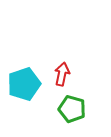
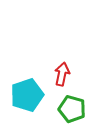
cyan pentagon: moved 3 px right, 11 px down
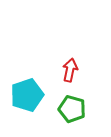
red arrow: moved 8 px right, 4 px up
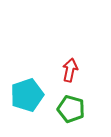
green pentagon: moved 1 px left
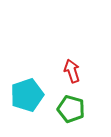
red arrow: moved 2 px right, 1 px down; rotated 30 degrees counterclockwise
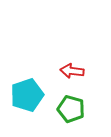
red arrow: rotated 65 degrees counterclockwise
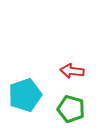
cyan pentagon: moved 2 px left
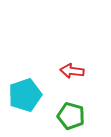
green pentagon: moved 7 px down
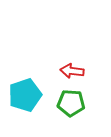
green pentagon: moved 13 px up; rotated 12 degrees counterclockwise
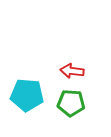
cyan pentagon: moved 2 px right; rotated 24 degrees clockwise
